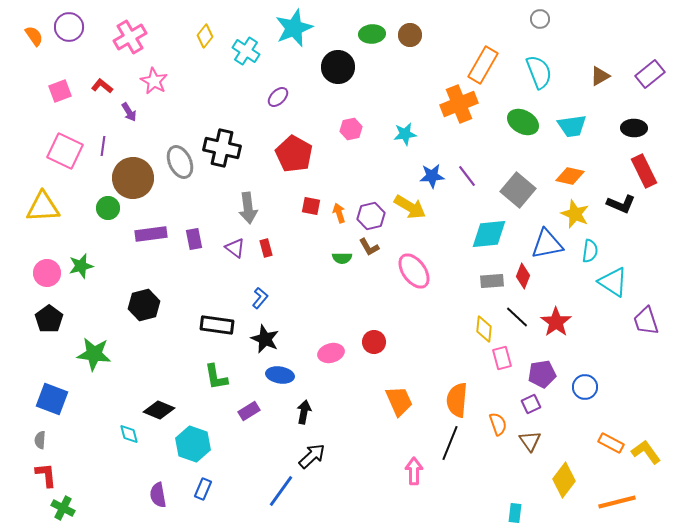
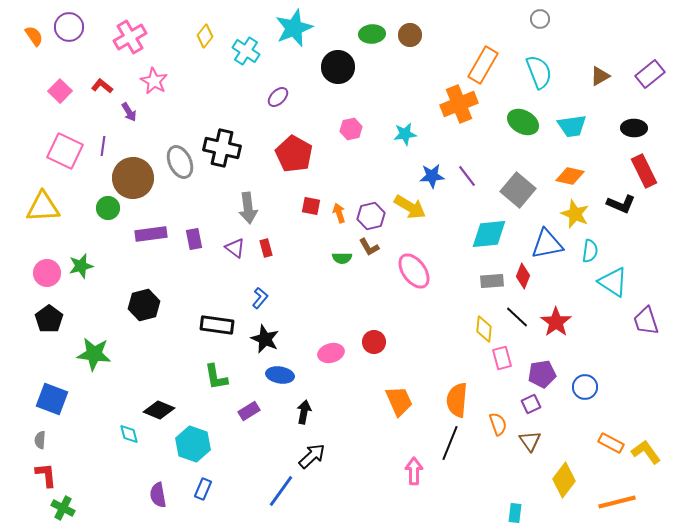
pink square at (60, 91): rotated 25 degrees counterclockwise
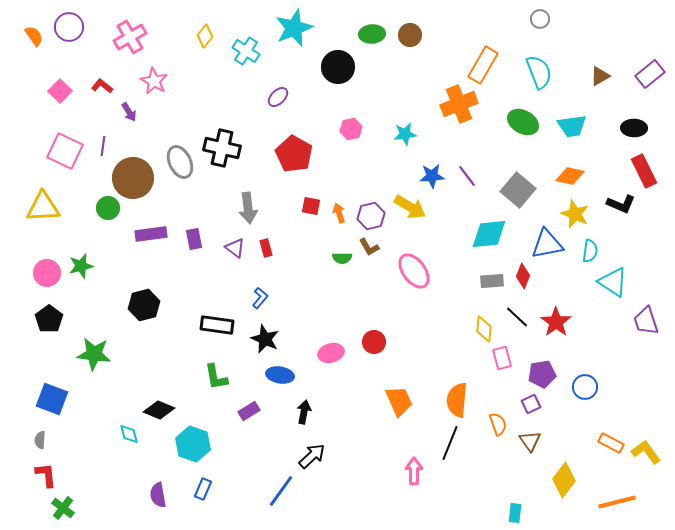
green cross at (63, 508): rotated 10 degrees clockwise
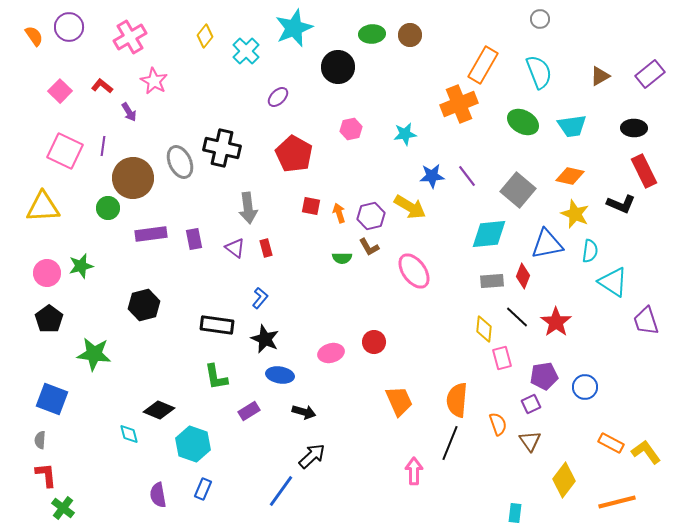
cyan cross at (246, 51): rotated 12 degrees clockwise
purple pentagon at (542, 374): moved 2 px right, 2 px down
black arrow at (304, 412): rotated 95 degrees clockwise
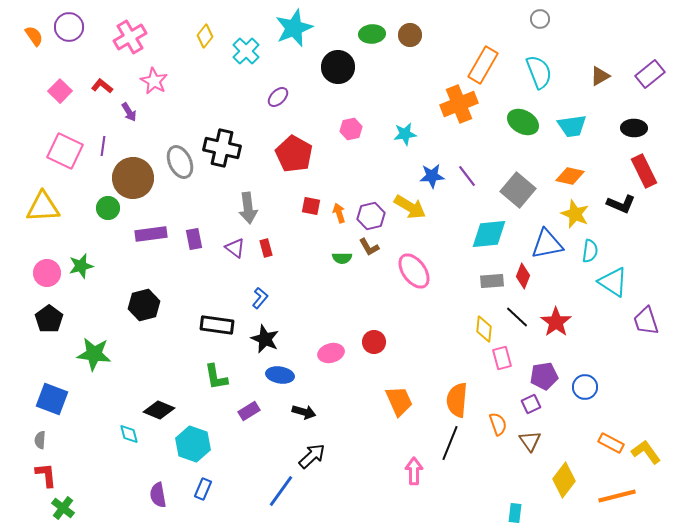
orange line at (617, 502): moved 6 px up
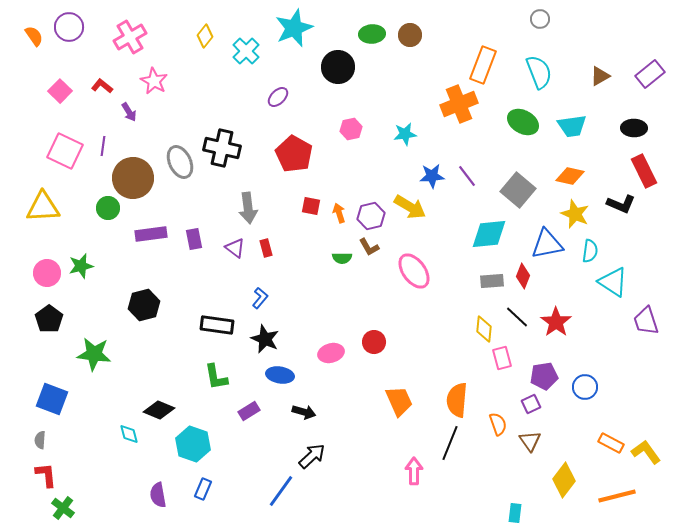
orange rectangle at (483, 65): rotated 9 degrees counterclockwise
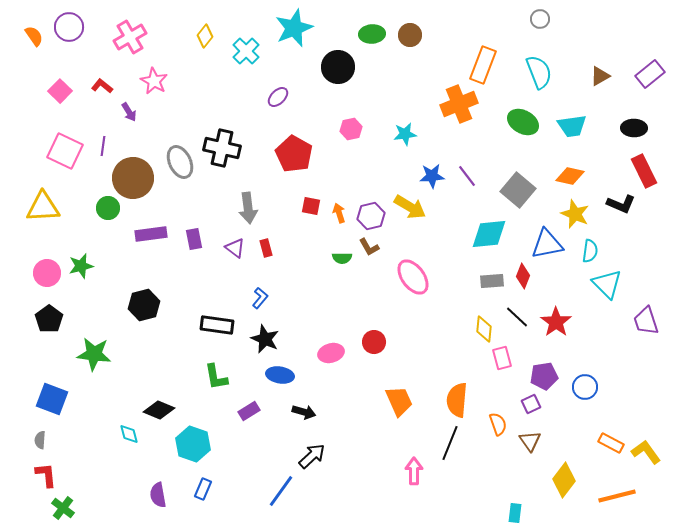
pink ellipse at (414, 271): moved 1 px left, 6 px down
cyan triangle at (613, 282): moved 6 px left, 2 px down; rotated 12 degrees clockwise
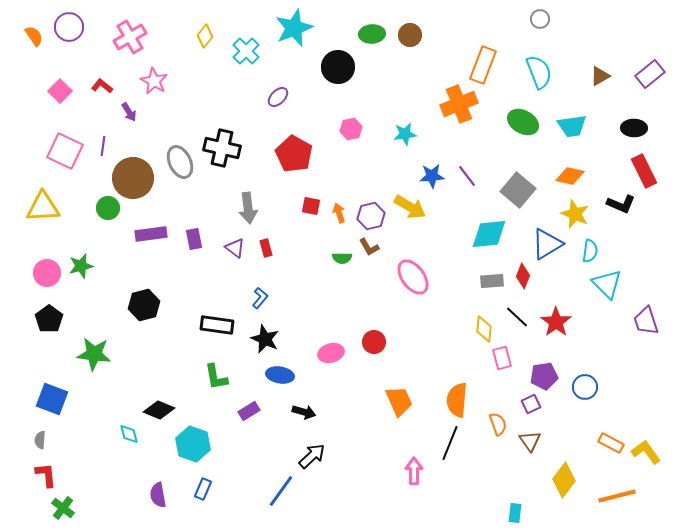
blue triangle at (547, 244): rotated 20 degrees counterclockwise
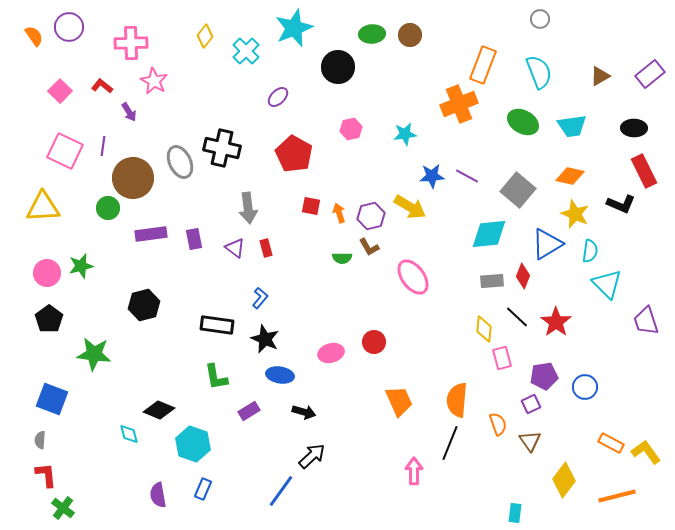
pink cross at (130, 37): moved 1 px right, 6 px down; rotated 28 degrees clockwise
purple line at (467, 176): rotated 25 degrees counterclockwise
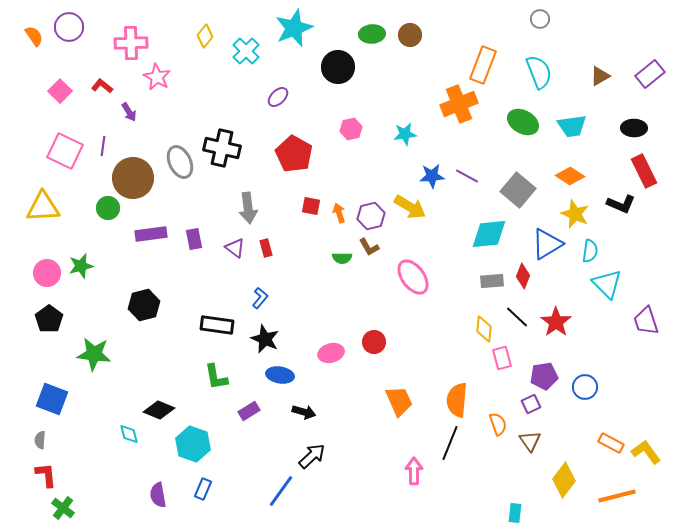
pink star at (154, 81): moved 3 px right, 4 px up
orange diamond at (570, 176): rotated 20 degrees clockwise
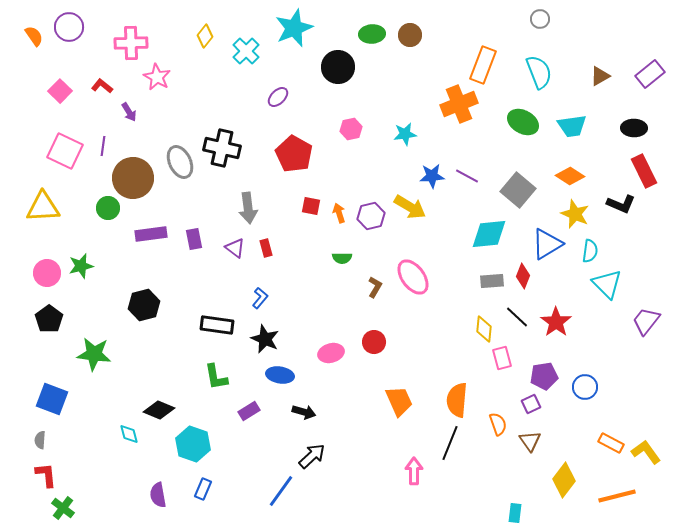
brown L-shape at (369, 247): moved 6 px right, 40 px down; rotated 120 degrees counterclockwise
purple trapezoid at (646, 321): rotated 56 degrees clockwise
